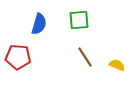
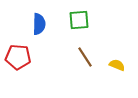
blue semicircle: rotated 15 degrees counterclockwise
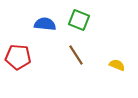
green square: rotated 25 degrees clockwise
blue semicircle: moved 6 px right; rotated 85 degrees counterclockwise
brown line: moved 9 px left, 2 px up
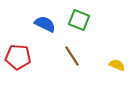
blue semicircle: rotated 20 degrees clockwise
brown line: moved 4 px left, 1 px down
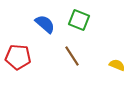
blue semicircle: rotated 15 degrees clockwise
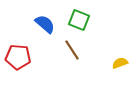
brown line: moved 6 px up
yellow semicircle: moved 3 px right, 2 px up; rotated 42 degrees counterclockwise
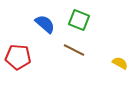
brown line: moved 2 px right; rotated 30 degrees counterclockwise
yellow semicircle: rotated 49 degrees clockwise
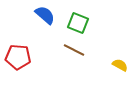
green square: moved 1 px left, 3 px down
blue semicircle: moved 9 px up
yellow semicircle: moved 2 px down
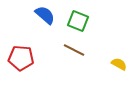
green square: moved 2 px up
red pentagon: moved 3 px right, 1 px down
yellow semicircle: moved 1 px left, 1 px up
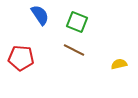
blue semicircle: moved 5 px left; rotated 15 degrees clockwise
green square: moved 1 px left, 1 px down
yellow semicircle: rotated 42 degrees counterclockwise
